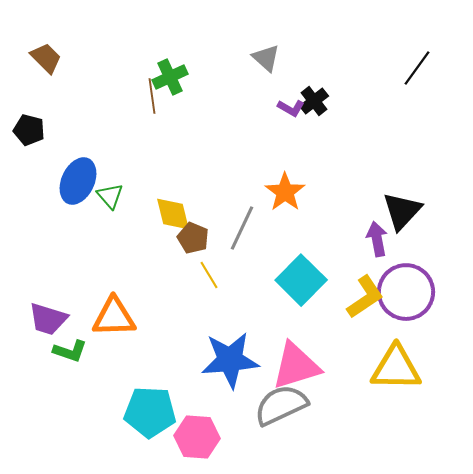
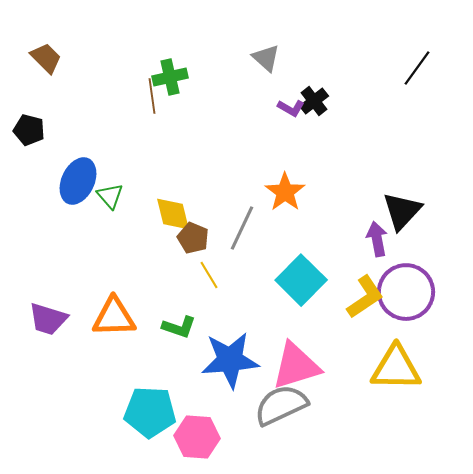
green cross: rotated 12 degrees clockwise
green L-shape: moved 109 px right, 24 px up
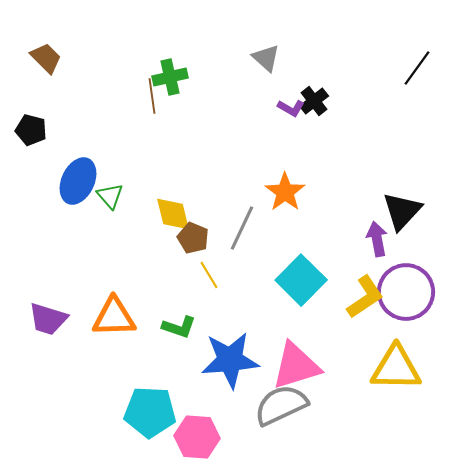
black pentagon: moved 2 px right
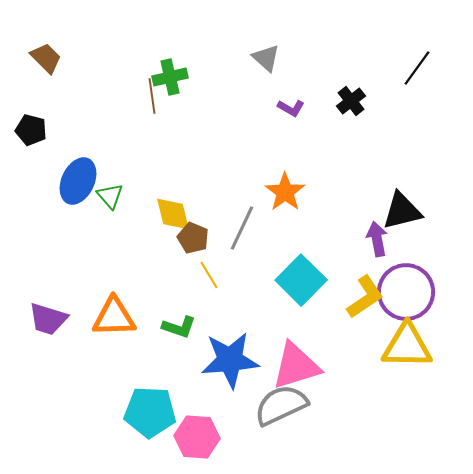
black cross: moved 37 px right
black triangle: rotated 33 degrees clockwise
yellow triangle: moved 11 px right, 22 px up
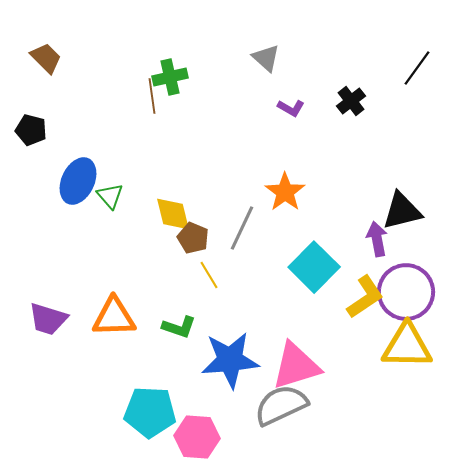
cyan square: moved 13 px right, 13 px up
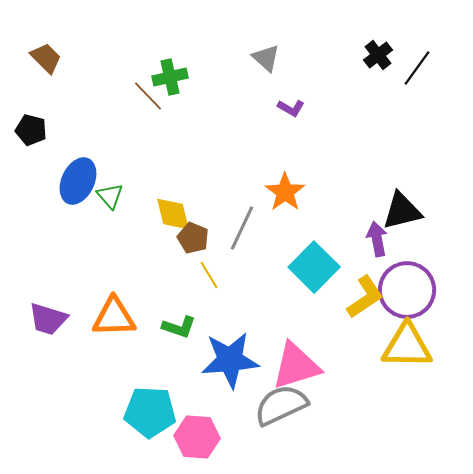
brown line: moved 4 px left; rotated 36 degrees counterclockwise
black cross: moved 27 px right, 46 px up
purple circle: moved 1 px right, 2 px up
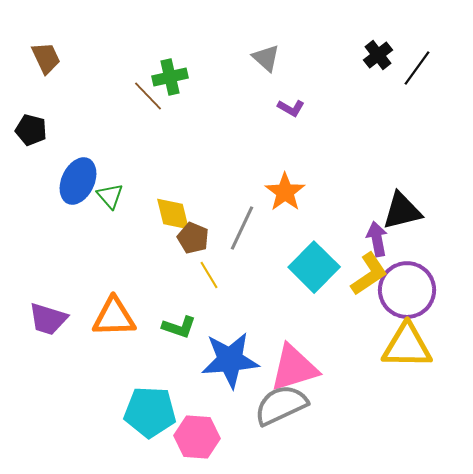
brown trapezoid: rotated 20 degrees clockwise
yellow L-shape: moved 4 px right, 23 px up
pink triangle: moved 2 px left, 2 px down
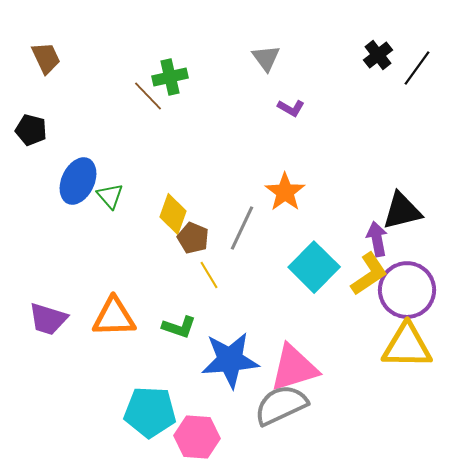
gray triangle: rotated 12 degrees clockwise
yellow diamond: rotated 33 degrees clockwise
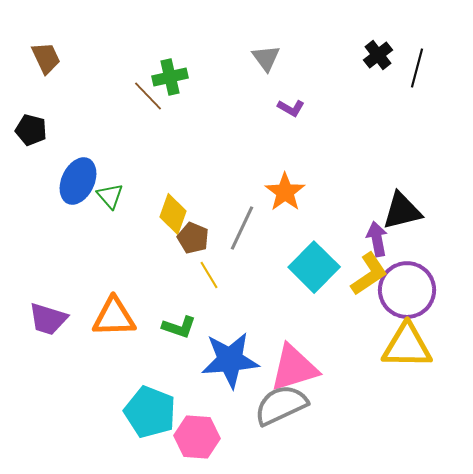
black line: rotated 21 degrees counterclockwise
cyan pentagon: rotated 18 degrees clockwise
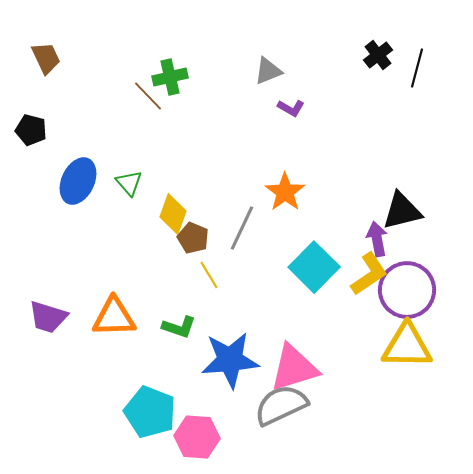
gray triangle: moved 2 px right, 13 px down; rotated 44 degrees clockwise
green triangle: moved 19 px right, 13 px up
purple trapezoid: moved 2 px up
